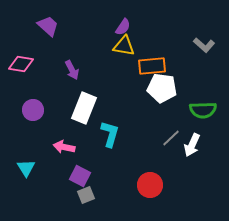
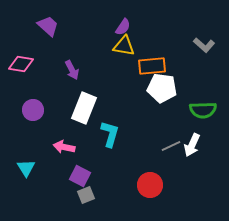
gray line: moved 8 px down; rotated 18 degrees clockwise
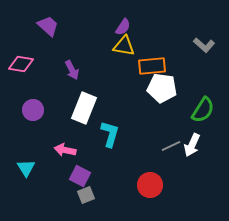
green semicircle: rotated 56 degrees counterclockwise
pink arrow: moved 1 px right, 3 px down
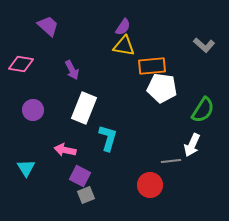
cyan L-shape: moved 2 px left, 4 px down
gray line: moved 15 px down; rotated 18 degrees clockwise
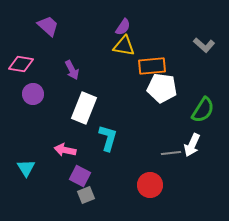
purple circle: moved 16 px up
gray line: moved 8 px up
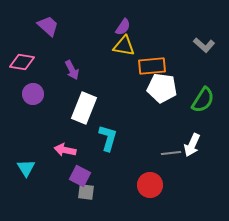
pink diamond: moved 1 px right, 2 px up
green semicircle: moved 10 px up
gray square: moved 3 px up; rotated 30 degrees clockwise
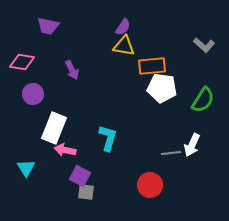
purple trapezoid: rotated 150 degrees clockwise
white rectangle: moved 30 px left, 20 px down
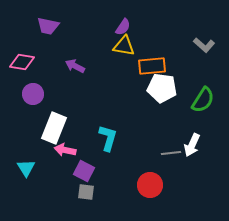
purple arrow: moved 3 px right, 4 px up; rotated 144 degrees clockwise
purple square: moved 4 px right, 5 px up
